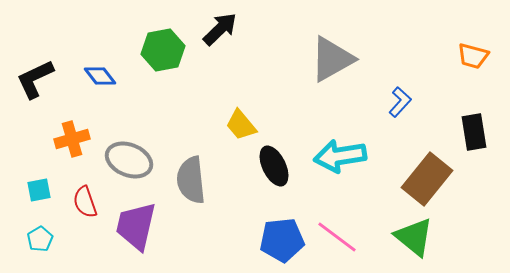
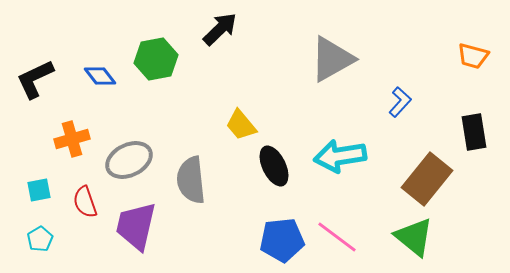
green hexagon: moved 7 px left, 9 px down
gray ellipse: rotated 48 degrees counterclockwise
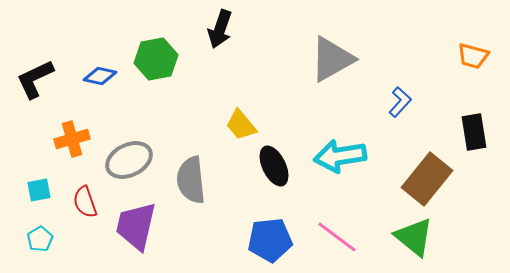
black arrow: rotated 153 degrees clockwise
blue diamond: rotated 40 degrees counterclockwise
blue pentagon: moved 12 px left
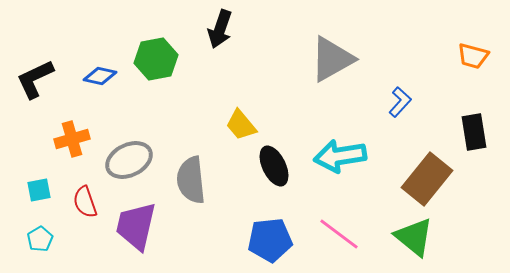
pink line: moved 2 px right, 3 px up
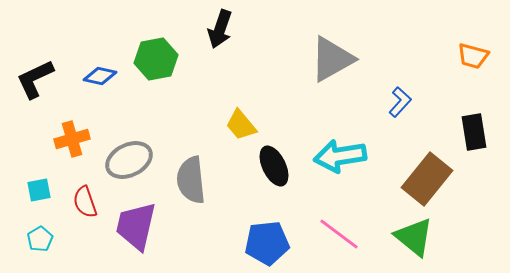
blue pentagon: moved 3 px left, 3 px down
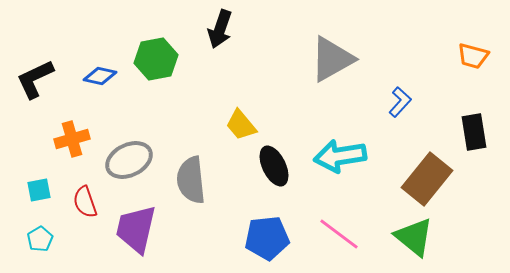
purple trapezoid: moved 3 px down
blue pentagon: moved 5 px up
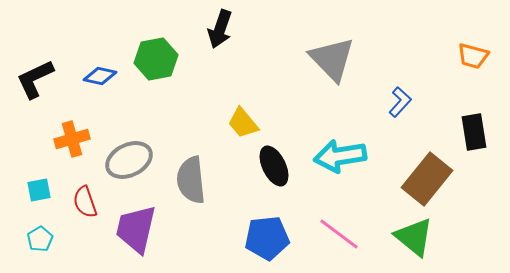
gray triangle: rotated 45 degrees counterclockwise
yellow trapezoid: moved 2 px right, 2 px up
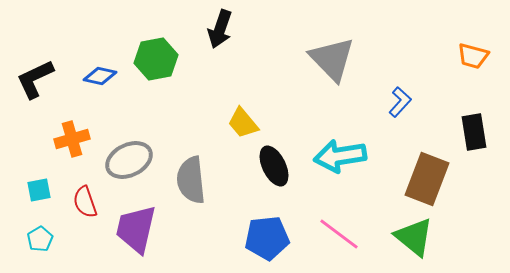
brown rectangle: rotated 18 degrees counterclockwise
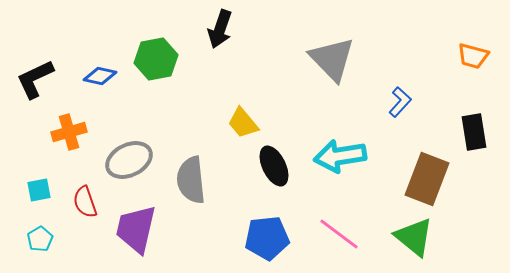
orange cross: moved 3 px left, 7 px up
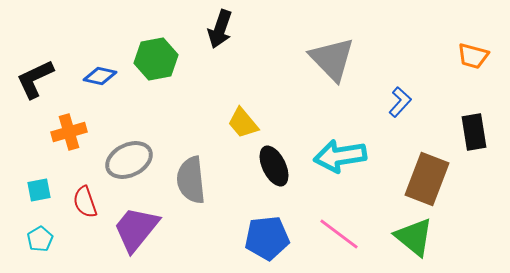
purple trapezoid: rotated 26 degrees clockwise
